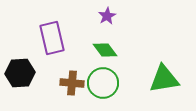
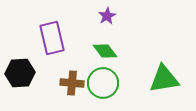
green diamond: moved 1 px down
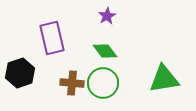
black hexagon: rotated 16 degrees counterclockwise
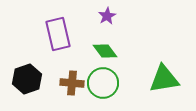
purple rectangle: moved 6 px right, 4 px up
black hexagon: moved 7 px right, 6 px down
